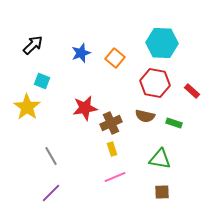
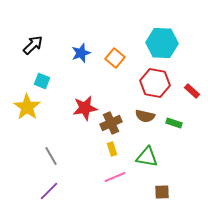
green triangle: moved 13 px left, 2 px up
purple line: moved 2 px left, 2 px up
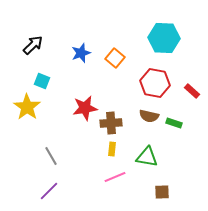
cyan hexagon: moved 2 px right, 5 px up
brown semicircle: moved 4 px right
brown cross: rotated 20 degrees clockwise
yellow rectangle: rotated 24 degrees clockwise
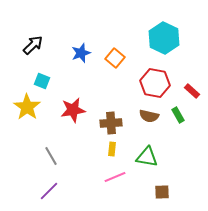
cyan hexagon: rotated 24 degrees clockwise
red star: moved 12 px left, 2 px down
green rectangle: moved 4 px right, 8 px up; rotated 42 degrees clockwise
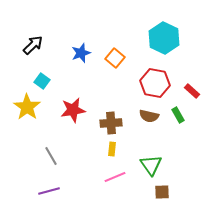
cyan square: rotated 14 degrees clockwise
green triangle: moved 4 px right, 8 px down; rotated 45 degrees clockwise
purple line: rotated 30 degrees clockwise
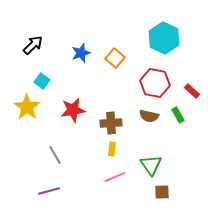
gray line: moved 4 px right, 1 px up
